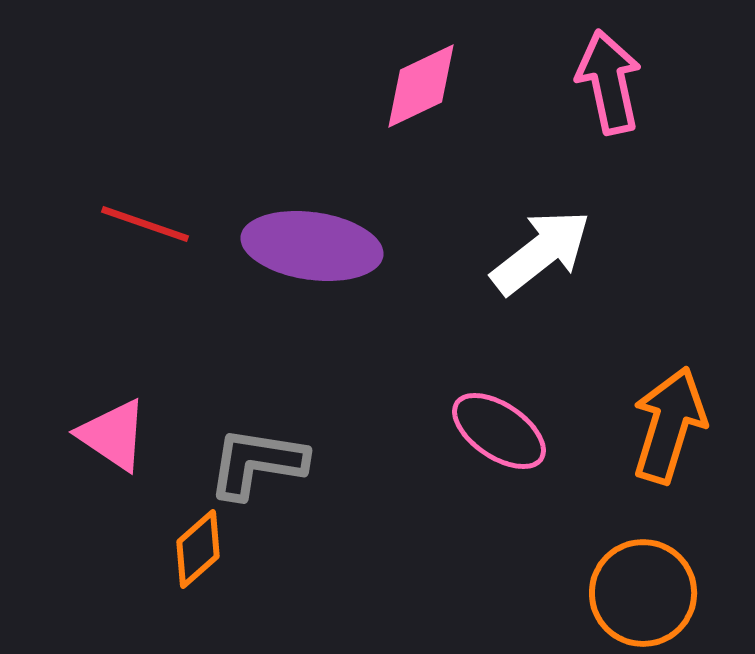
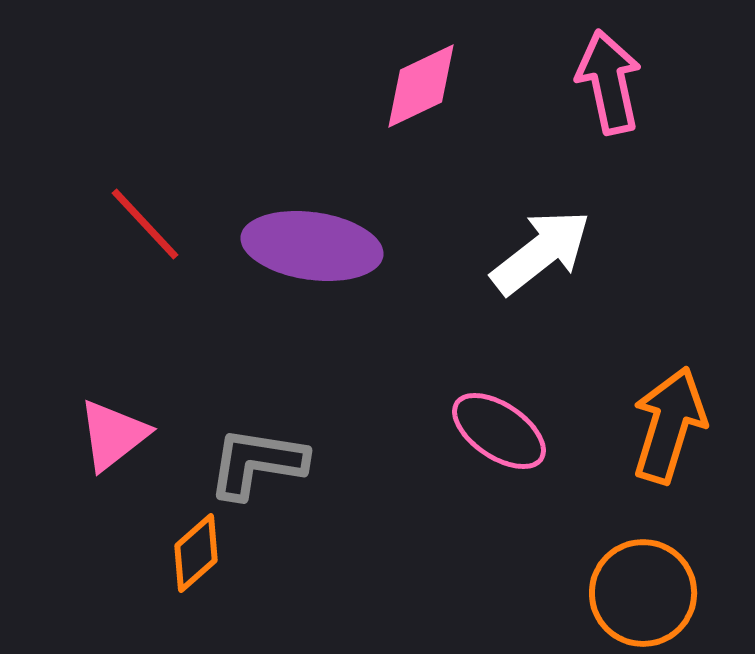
red line: rotated 28 degrees clockwise
pink triangle: rotated 48 degrees clockwise
orange diamond: moved 2 px left, 4 px down
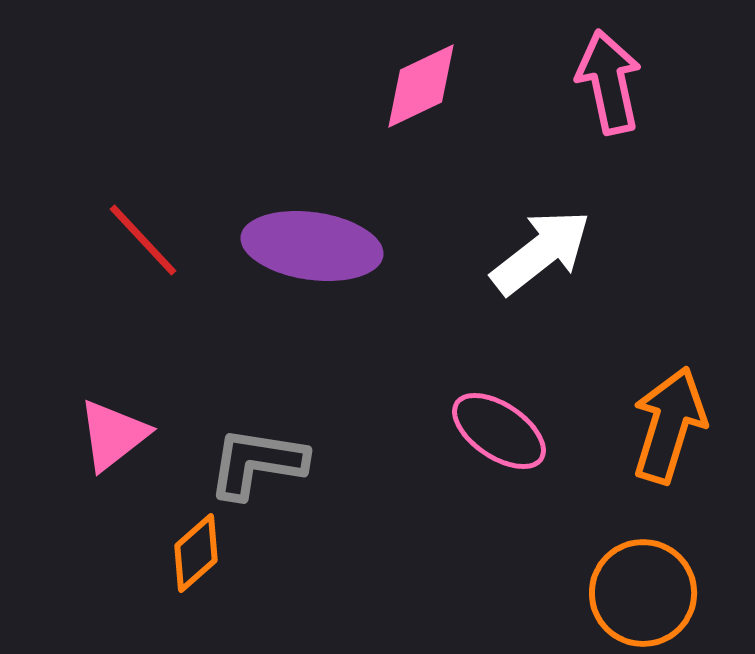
red line: moved 2 px left, 16 px down
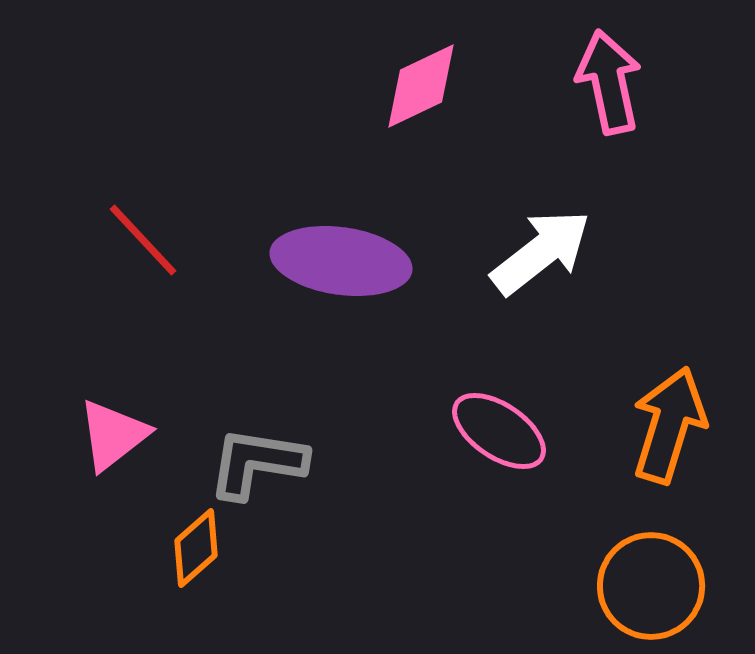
purple ellipse: moved 29 px right, 15 px down
orange diamond: moved 5 px up
orange circle: moved 8 px right, 7 px up
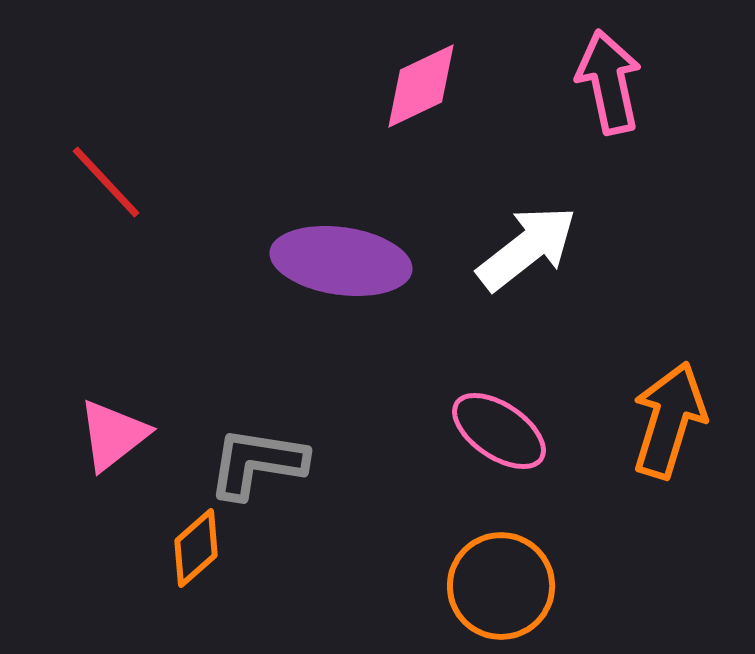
red line: moved 37 px left, 58 px up
white arrow: moved 14 px left, 4 px up
orange arrow: moved 5 px up
orange circle: moved 150 px left
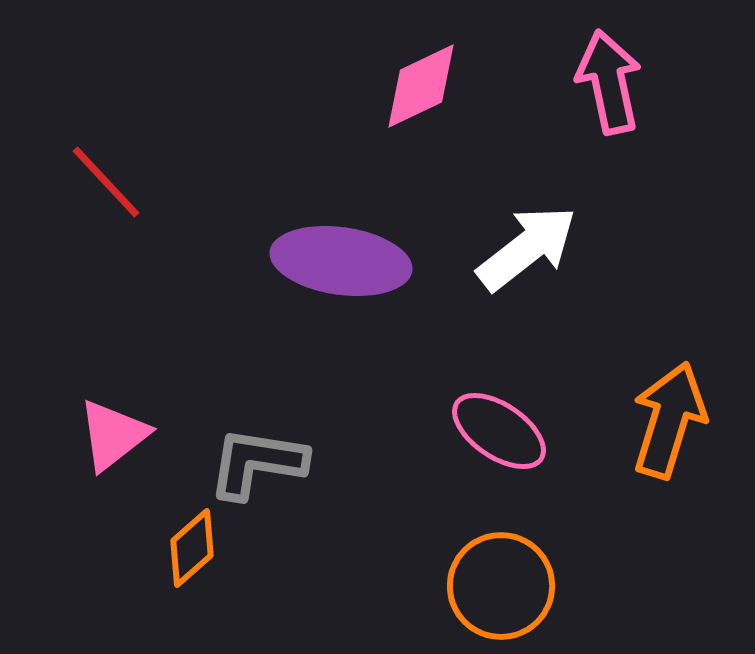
orange diamond: moved 4 px left
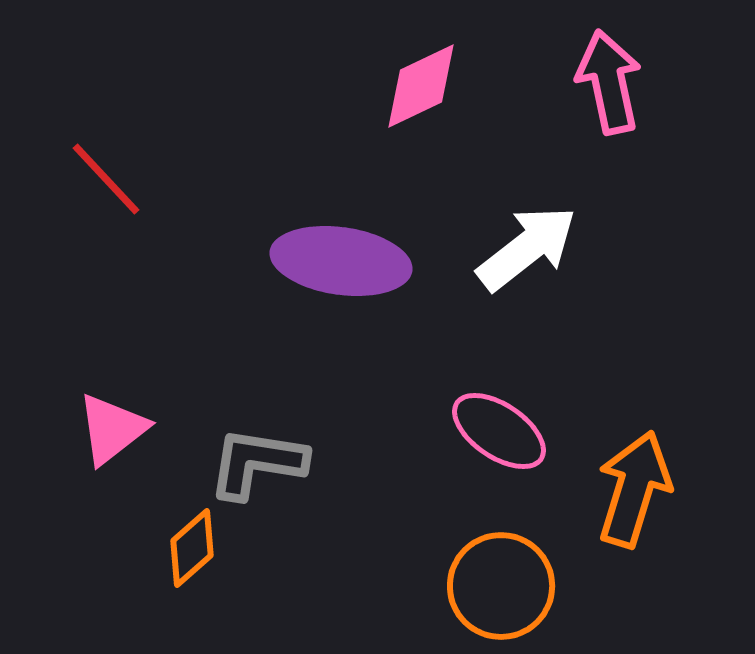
red line: moved 3 px up
orange arrow: moved 35 px left, 69 px down
pink triangle: moved 1 px left, 6 px up
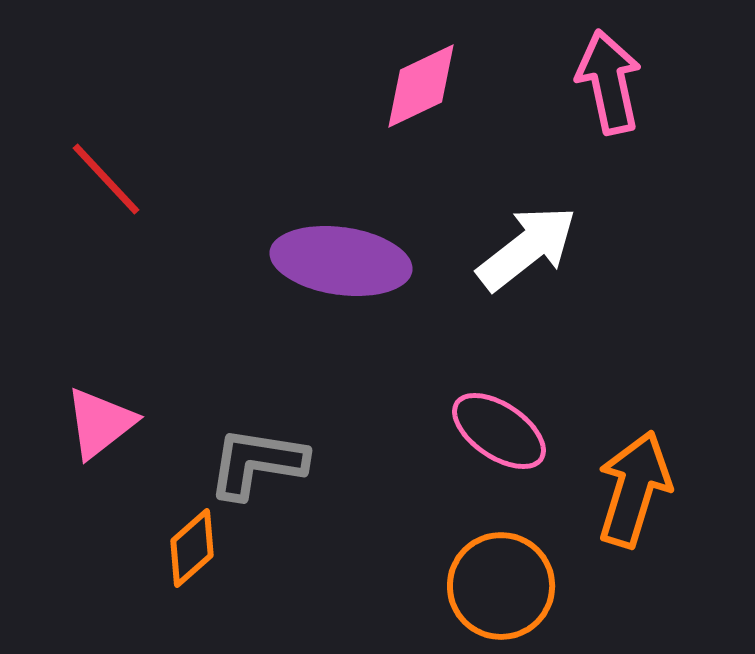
pink triangle: moved 12 px left, 6 px up
